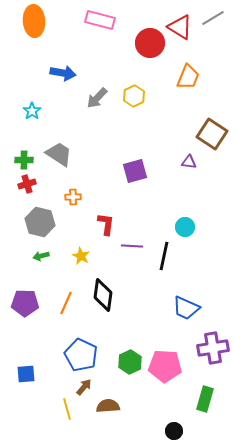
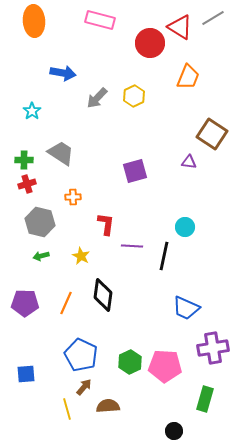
gray trapezoid: moved 2 px right, 1 px up
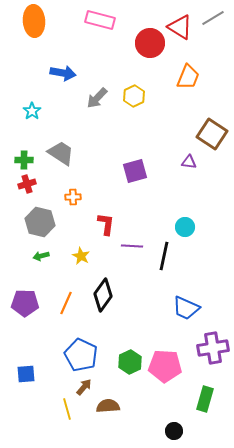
black diamond: rotated 28 degrees clockwise
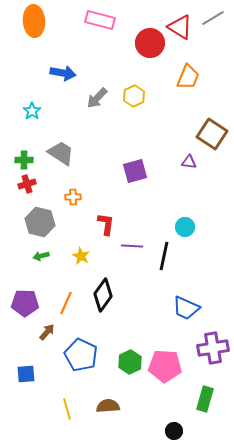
brown arrow: moved 37 px left, 55 px up
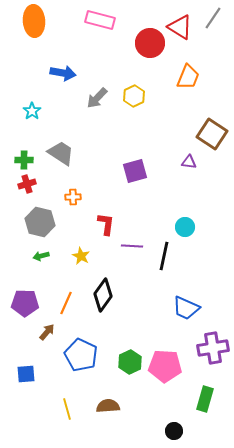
gray line: rotated 25 degrees counterclockwise
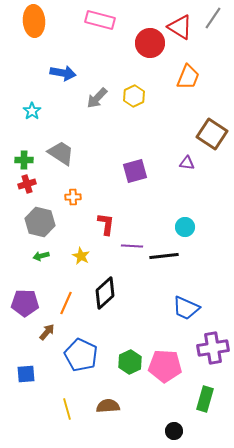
purple triangle: moved 2 px left, 1 px down
black line: rotated 72 degrees clockwise
black diamond: moved 2 px right, 2 px up; rotated 12 degrees clockwise
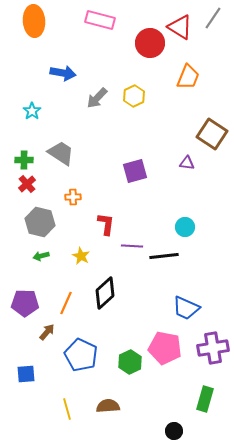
red cross: rotated 24 degrees counterclockwise
pink pentagon: moved 18 px up; rotated 8 degrees clockwise
